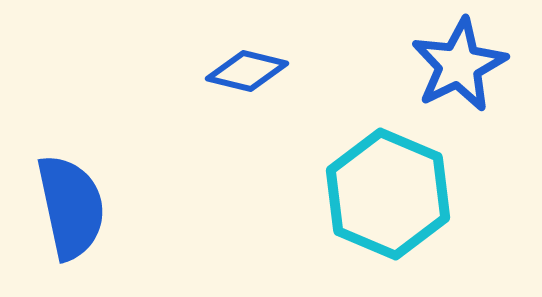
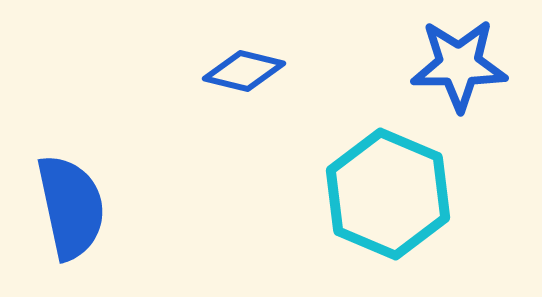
blue star: rotated 26 degrees clockwise
blue diamond: moved 3 px left
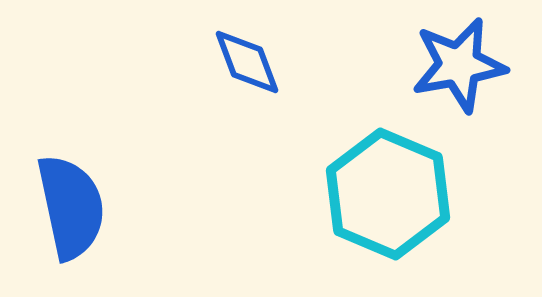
blue star: rotated 10 degrees counterclockwise
blue diamond: moved 3 px right, 9 px up; rotated 56 degrees clockwise
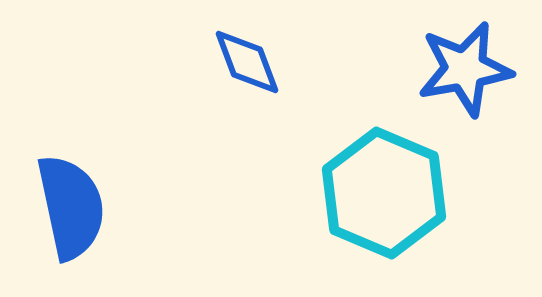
blue star: moved 6 px right, 4 px down
cyan hexagon: moved 4 px left, 1 px up
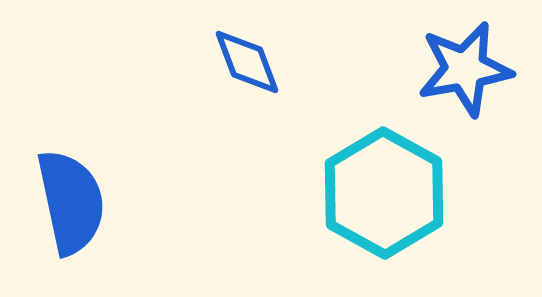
cyan hexagon: rotated 6 degrees clockwise
blue semicircle: moved 5 px up
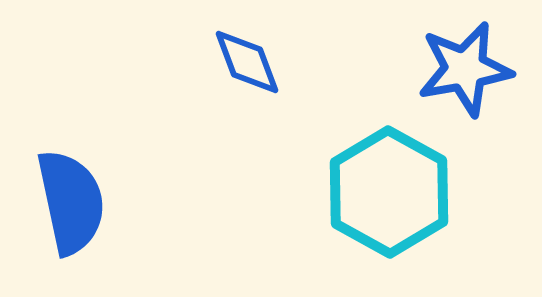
cyan hexagon: moved 5 px right, 1 px up
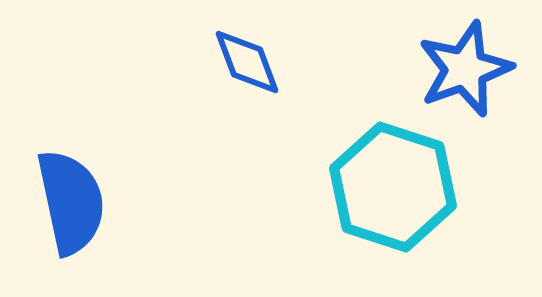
blue star: rotated 10 degrees counterclockwise
cyan hexagon: moved 4 px right, 5 px up; rotated 11 degrees counterclockwise
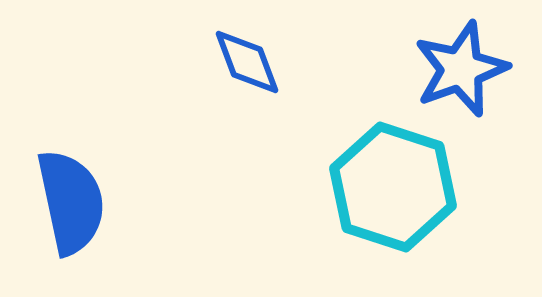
blue star: moved 4 px left
